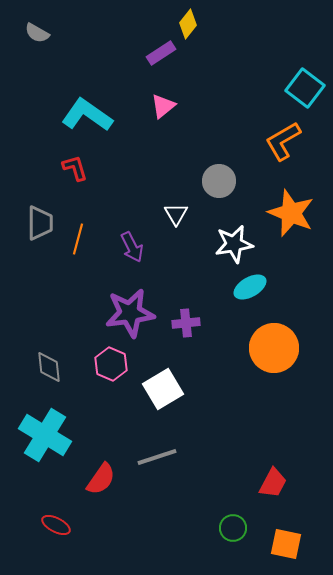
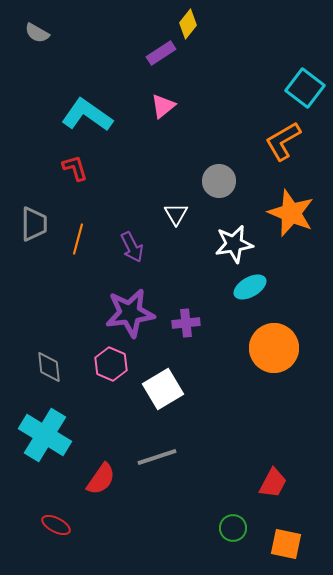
gray trapezoid: moved 6 px left, 1 px down
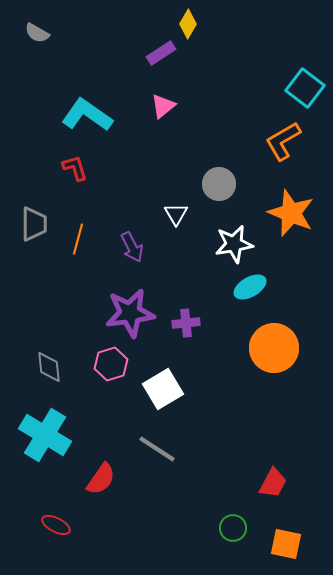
yellow diamond: rotated 8 degrees counterclockwise
gray circle: moved 3 px down
pink hexagon: rotated 20 degrees clockwise
gray line: moved 8 px up; rotated 51 degrees clockwise
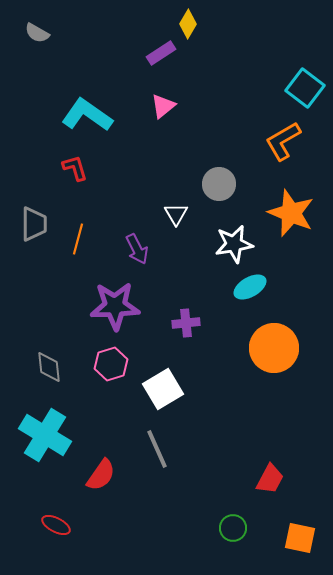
purple arrow: moved 5 px right, 2 px down
purple star: moved 15 px left, 7 px up; rotated 6 degrees clockwise
gray line: rotated 33 degrees clockwise
red semicircle: moved 4 px up
red trapezoid: moved 3 px left, 4 px up
orange square: moved 14 px right, 6 px up
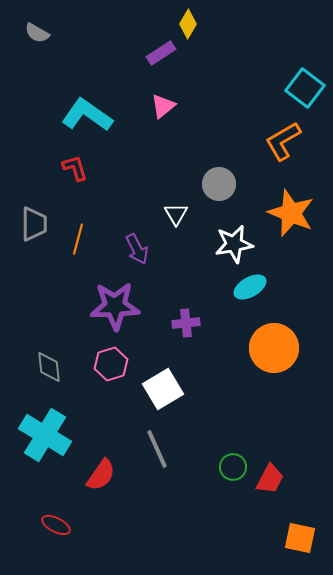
green circle: moved 61 px up
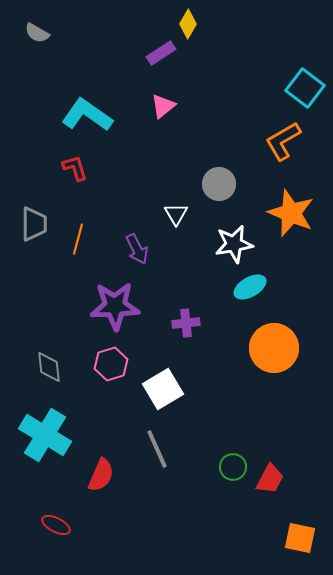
red semicircle: rotated 12 degrees counterclockwise
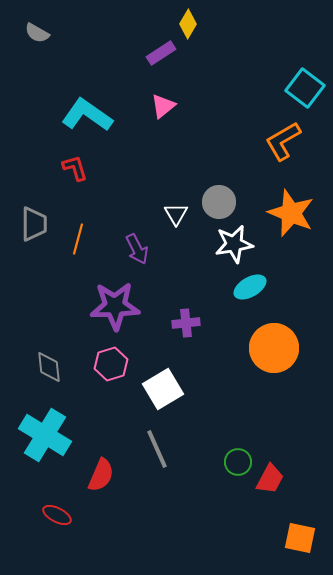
gray circle: moved 18 px down
green circle: moved 5 px right, 5 px up
red ellipse: moved 1 px right, 10 px up
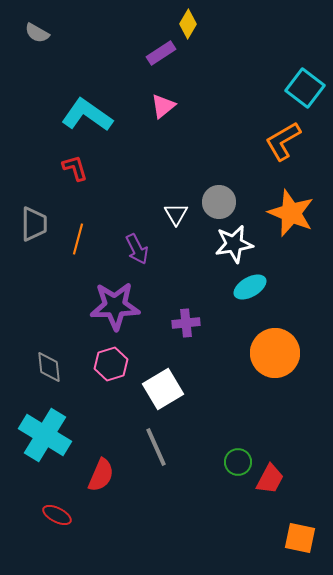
orange circle: moved 1 px right, 5 px down
gray line: moved 1 px left, 2 px up
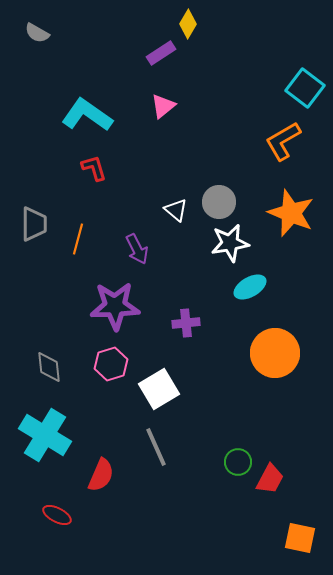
red L-shape: moved 19 px right
white triangle: moved 4 px up; rotated 20 degrees counterclockwise
white star: moved 4 px left, 1 px up
white square: moved 4 px left
